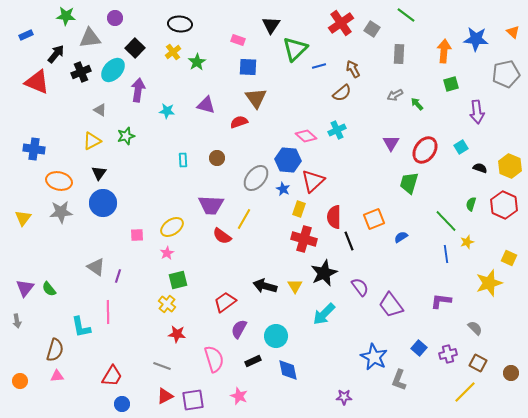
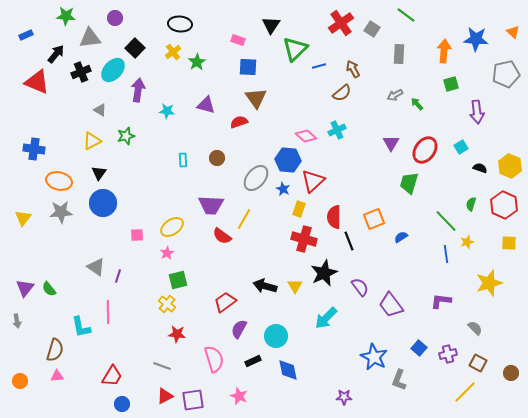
yellow square at (509, 258): moved 15 px up; rotated 21 degrees counterclockwise
cyan arrow at (324, 314): moved 2 px right, 4 px down
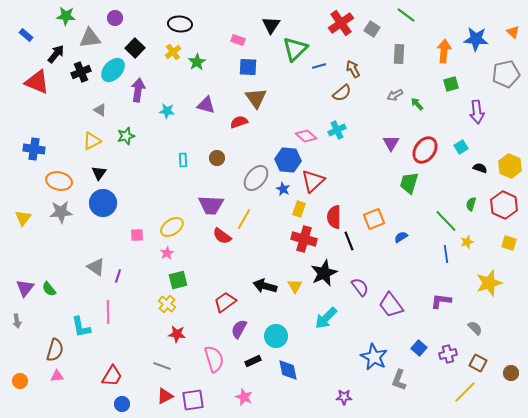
blue rectangle at (26, 35): rotated 64 degrees clockwise
yellow square at (509, 243): rotated 14 degrees clockwise
pink star at (239, 396): moved 5 px right, 1 px down
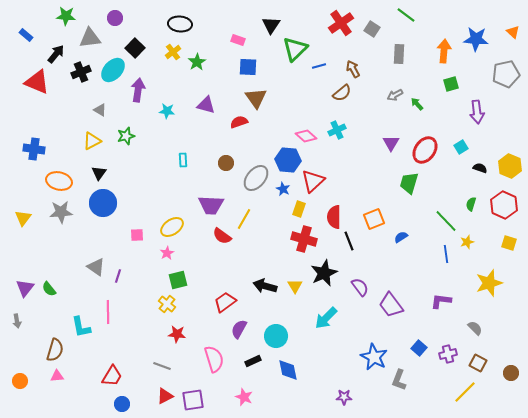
brown circle at (217, 158): moved 9 px right, 5 px down
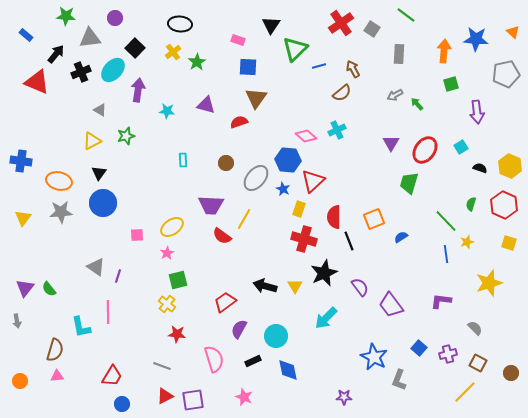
brown triangle at (256, 98): rotated 10 degrees clockwise
blue cross at (34, 149): moved 13 px left, 12 px down
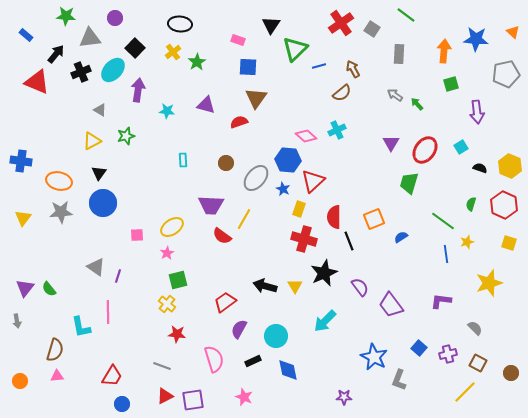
gray arrow at (395, 95): rotated 63 degrees clockwise
green line at (446, 221): moved 3 px left; rotated 10 degrees counterclockwise
cyan arrow at (326, 318): moved 1 px left, 3 px down
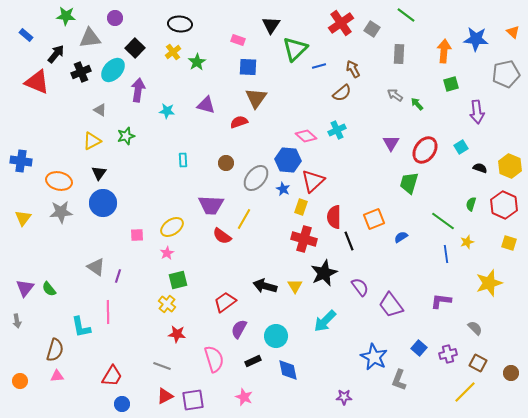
yellow rectangle at (299, 209): moved 2 px right, 2 px up
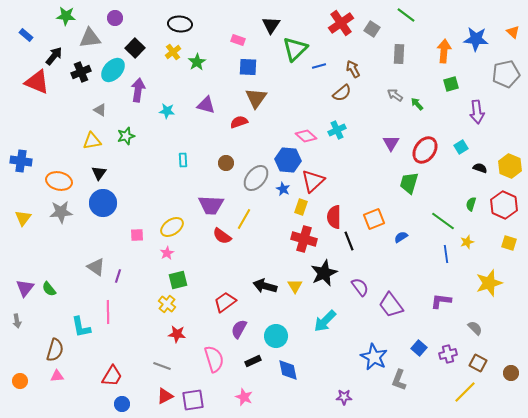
black arrow at (56, 54): moved 2 px left, 2 px down
yellow triangle at (92, 141): rotated 18 degrees clockwise
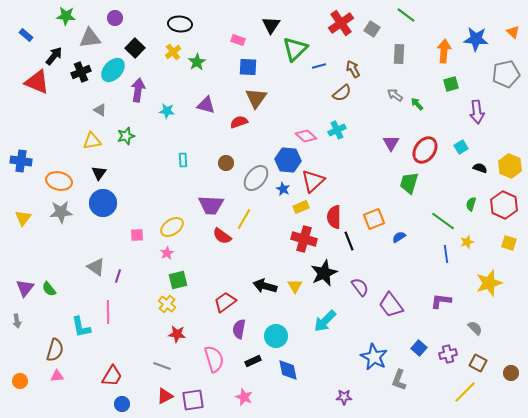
yellow rectangle at (301, 207): rotated 49 degrees clockwise
blue semicircle at (401, 237): moved 2 px left
purple semicircle at (239, 329): rotated 18 degrees counterclockwise
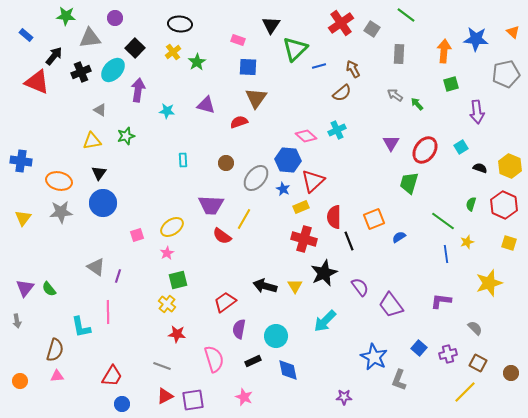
pink square at (137, 235): rotated 16 degrees counterclockwise
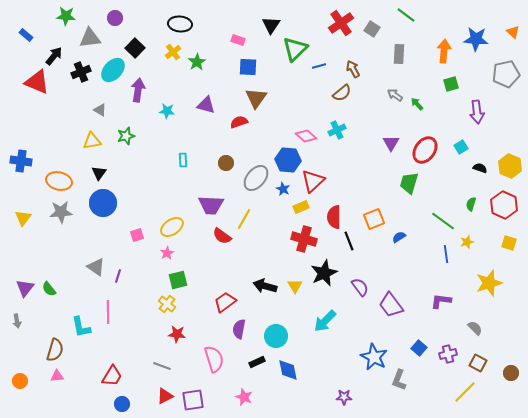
black rectangle at (253, 361): moved 4 px right, 1 px down
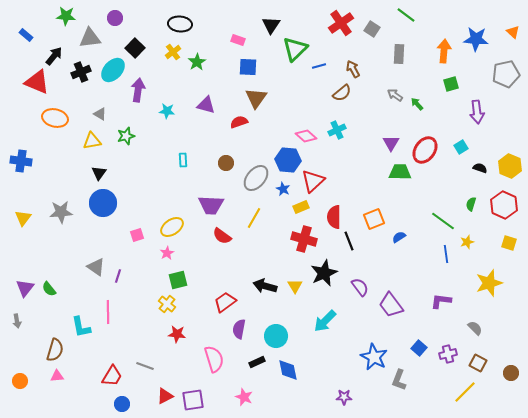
gray triangle at (100, 110): moved 4 px down
orange ellipse at (59, 181): moved 4 px left, 63 px up
green trapezoid at (409, 183): moved 9 px left, 11 px up; rotated 75 degrees clockwise
yellow line at (244, 219): moved 10 px right, 1 px up
gray line at (162, 366): moved 17 px left
